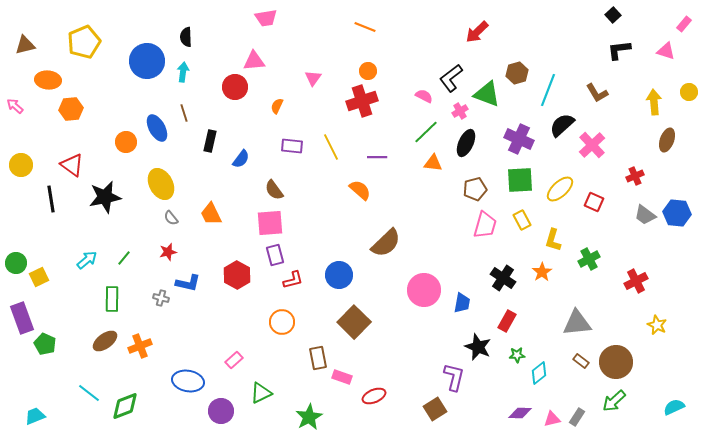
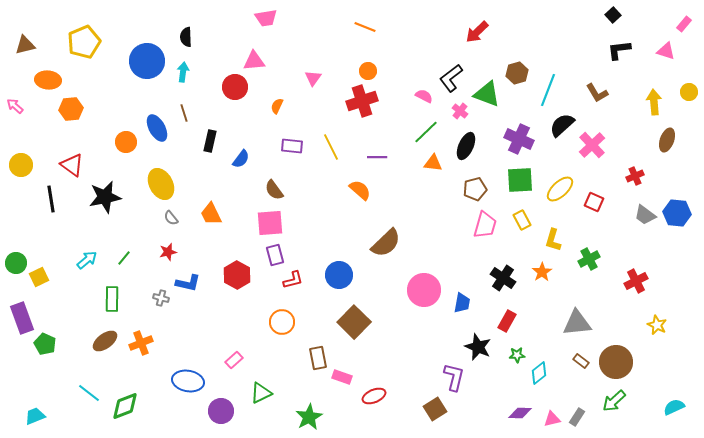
pink cross at (460, 111): rotated 21 degrees counterclockwise
black ellipse at (466, 143): moved 3 px down
orange cross at (140, 346): moved 1 px right, 3 px up
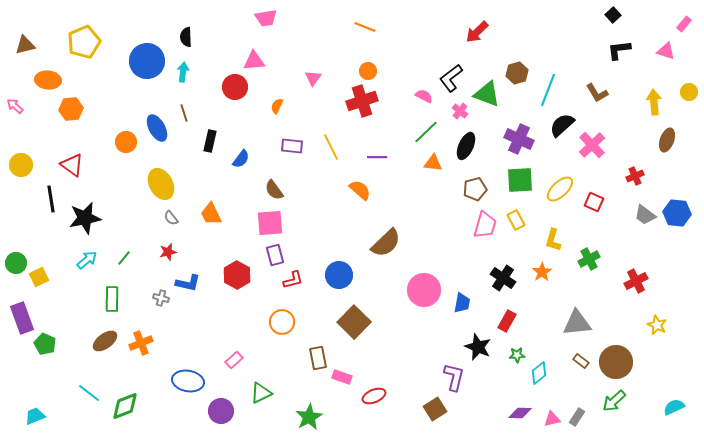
black star at (105, 197): moved 20 px left, 21 px down
yellow rectangle at (522, 220): moved 6 px left
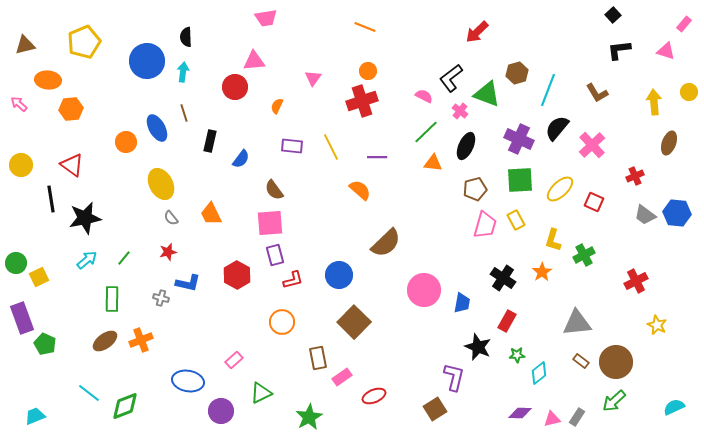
pink arrow at (15, 106): moved 4 px right, 2 px up
black semicircle at (562, 125): moved 5 px left, 3 px down; rotated 8 degrees counterclockwise
brown ellipse at (667, 140): moved 2 px right, 3 px down
green cross at (589, 259): moved 5 px left, 4 px up
orange cross at (141, 343): moved 3 px up
pink rectangle at (342, 377): rotated 54 degrees counterclockwise
